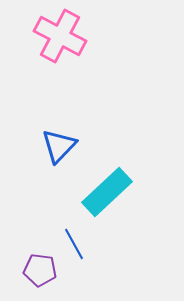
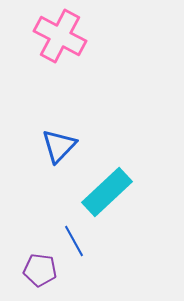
blue line: moved 3 px up
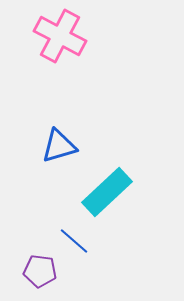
blue triangle: rotated 30 degrees clockwise
blue line: rotated 20 degrees counterclockwise
purple pentagon: moved 1 px down
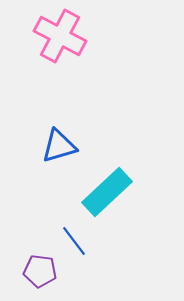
blue line: rotated 12 degrees clockwise
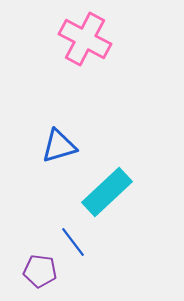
pink cross: moved 25 px right, 3 px down
blue line: moved 1 px left, 1 px down
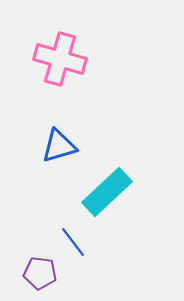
pink cross: moved 25 px left, 20 px down; rotated 12 degrees counterclockwise
purple pentagon: moved 2 px down
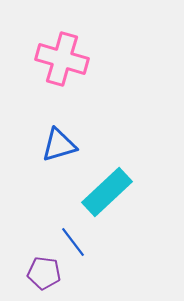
pink cross: moved 2 px right
blue triangle: moved 1 px up
purple pentagon: moved 4 px right
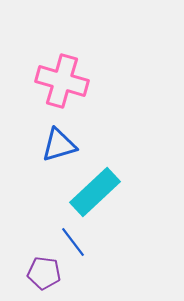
pink cross: moved 22 px down
cyan rectangle: moved 12 px left
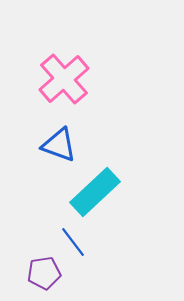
pink cross: moved 2 px right, 2 px up; rotated 33 degrees clockwise
blue triangle: rotated 36 degrees clockwise
purple pentagon: rotated 16 degrees counterclockwise
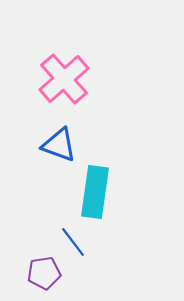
cyan rectangle: rotated 39 degrees counterclockwise
